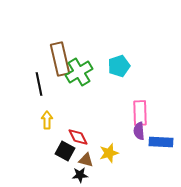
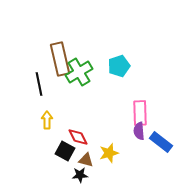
blue rectangle: rotated 35 degrees clockwise
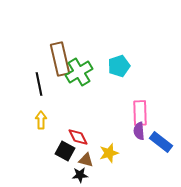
yellow arrow: moved 6 px left
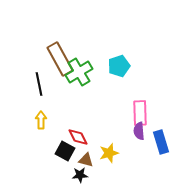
brown rectangle: rotated 16 degrees counterclockwise
blue rectangle: rotated 35 degrees clockwise
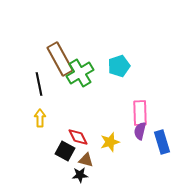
green cross: moved 1 px right, 1 px down
yellow arrow: moved 1 px left, 2 px up
purple semicircle: moved 1 px right; rotated 18 degrees clockwise
blue rectangle: moved 1 px right
yellow star: moved 1 px right, 11 px up
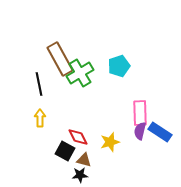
blue rectangle: moved 2 px left, 10 px up; rotated 40 degrees counterclockwise
brown triangle: moved 2 px left
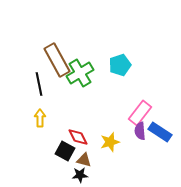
brown rectangle: moved 3 px left, 1 px down
cyan pentagon: moved 1 px right, 1 px up
pink rectangle: rotated 40 degrees clockwise
purple semicircle: rotated 18 degrees counterclockwise
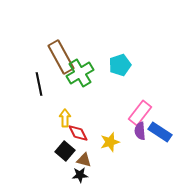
brown rectangle: moved 4 px right, 3 px up
yellow arrow: moved 25 px right
red diamond: moved 4 px up
black square: rotated 12 degrees clockwise
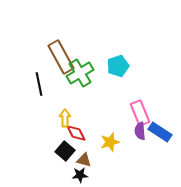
cyan pentagon: moved 2 px left, 1 px down
pink rectangle: rotated 60 degrees counterclockwise
red diamond: moved 2 px left
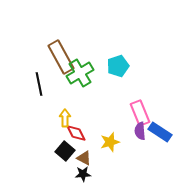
brown triangle: moved 2 px up; rotated 14 degrees clockwise
black star: moved 3 px right, 1 px up
